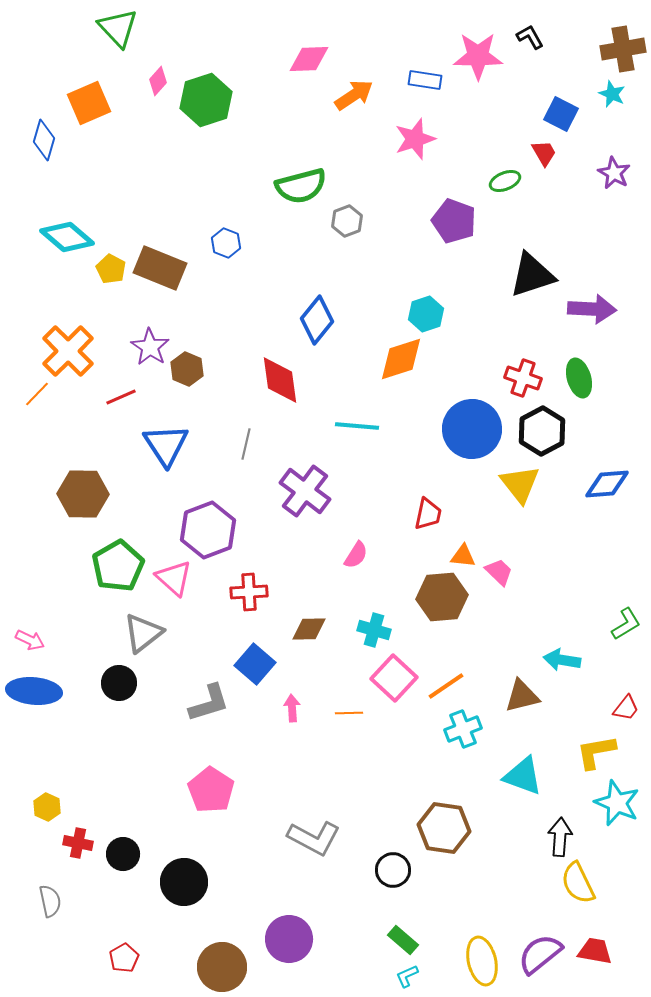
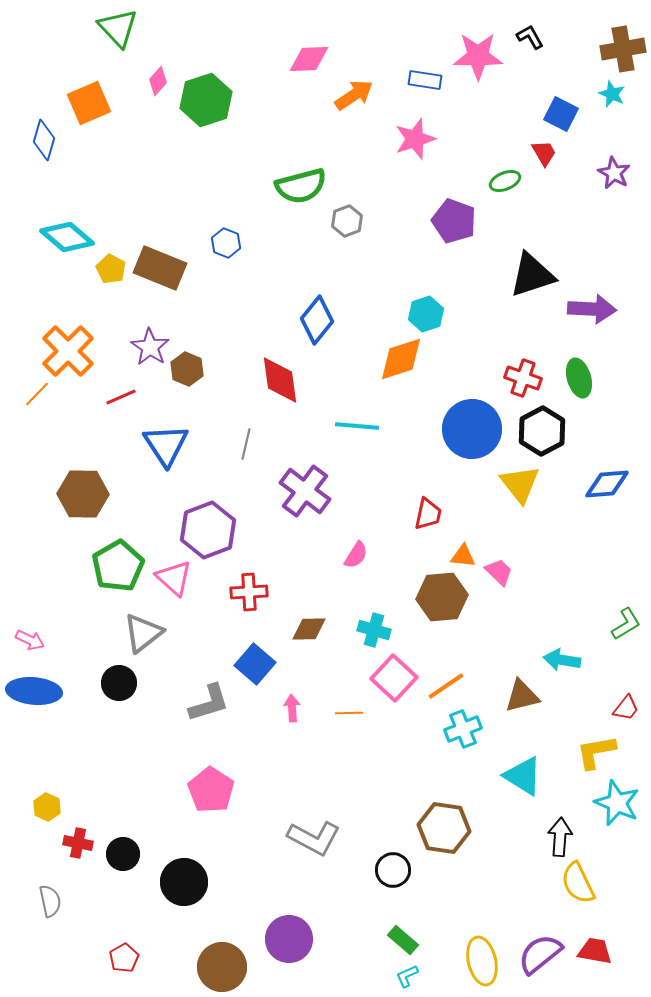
cyan triangle at (523, 776): rotated 12 degrees clockwise
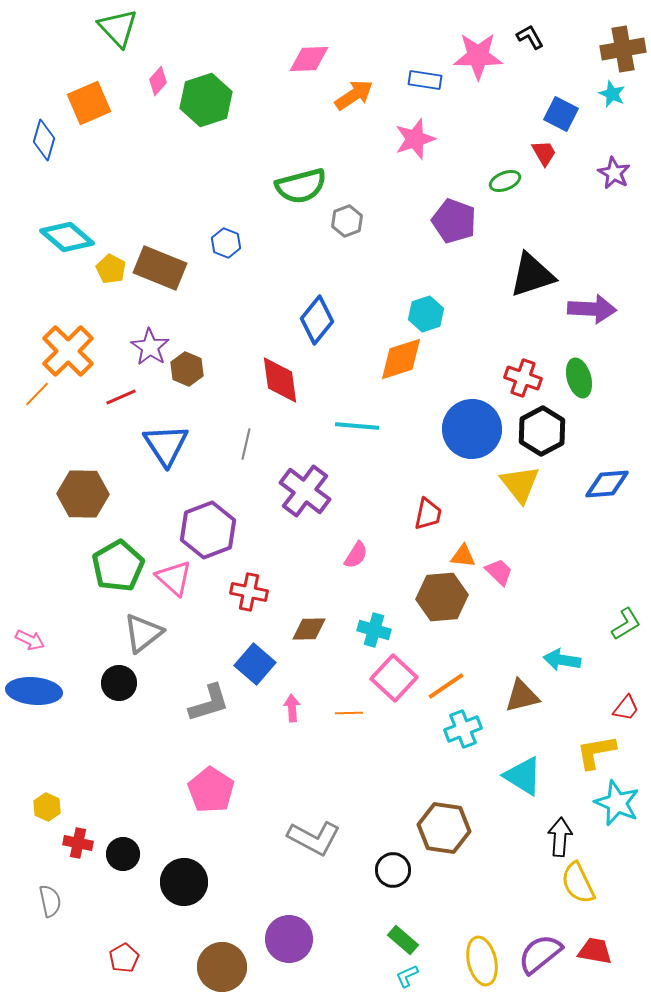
red cross at (249, 592): rotated 15 degrees clockwise
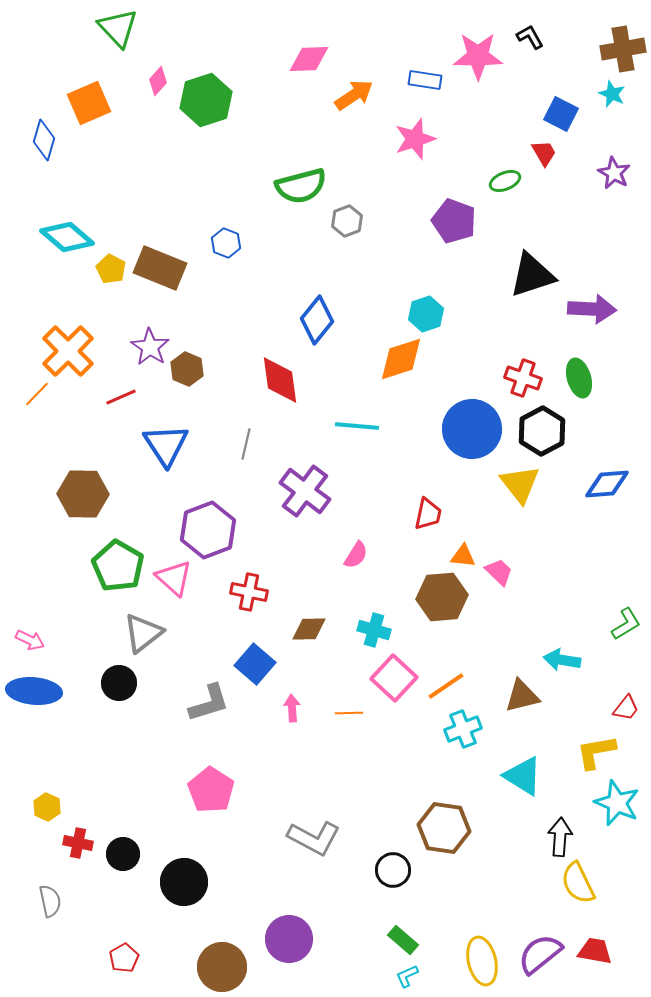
green pentagon at (118, 566): rotated 12 degrees counterclockwise
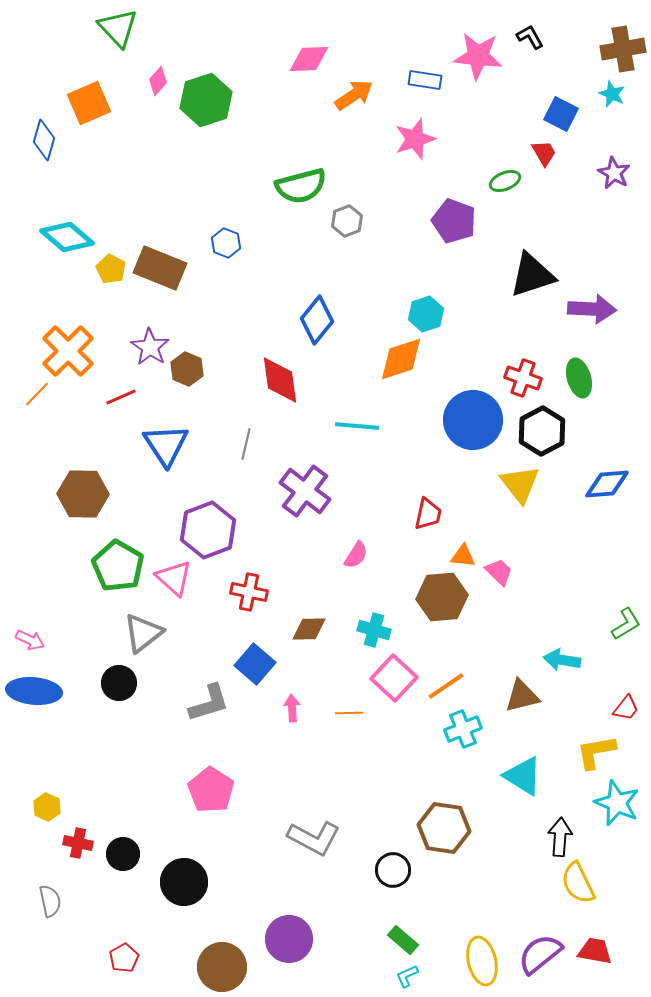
pink star at (478, 56): rotated 6 degrees clockwise
blue circle at (472, 429): moved 1 px right, 9 px up
